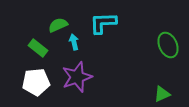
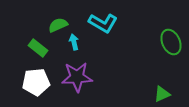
cyan L-shape: rotated 148 degrees counterclockwise
green ellipse: moved 3 px right, 3 px up
purple star: rotated 16 degrees clockwise
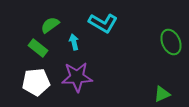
green semicircle: moved 8 px left; rotated 12 degrees counterclockwise
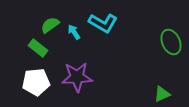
cyan arrow: moved 10 px up; rotated 21 degrees counterclockwise
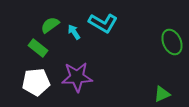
green ellipse: moved 1 px right
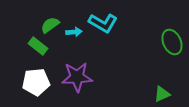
cyan arrow: rotated 119 degrees clockwise
green rectangle: moved 2 px up
